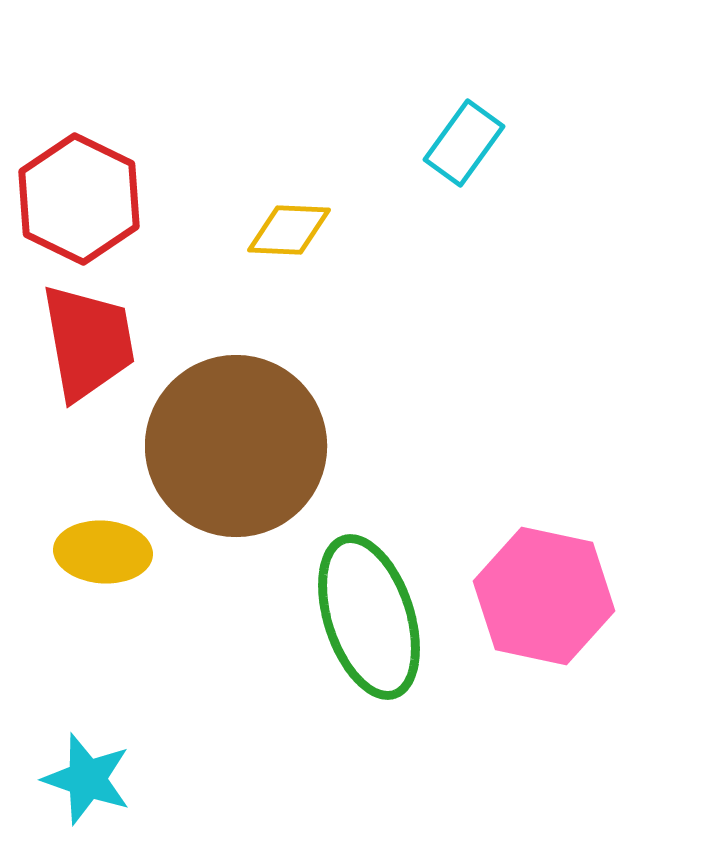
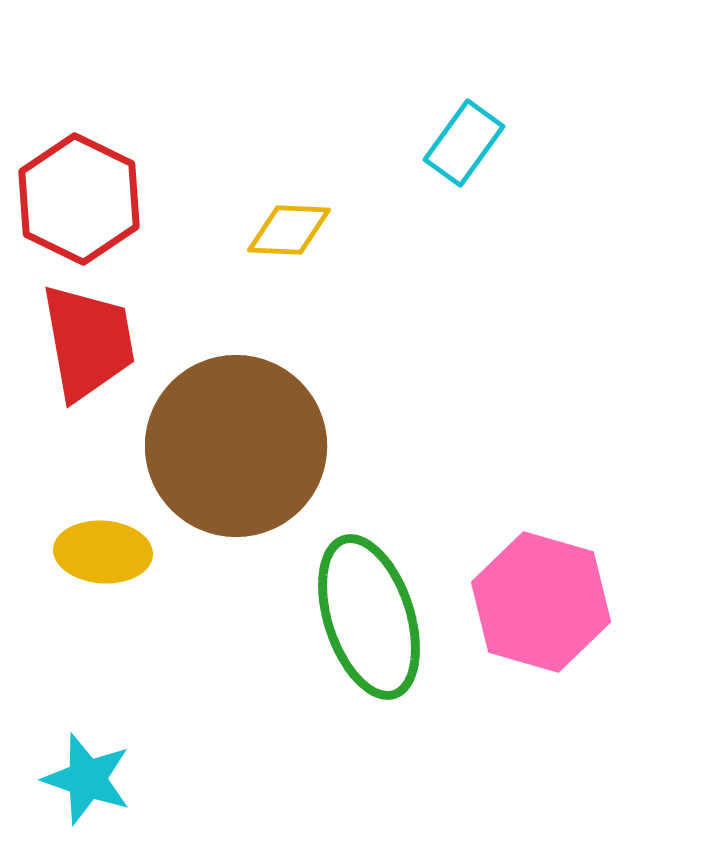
pink hexagon: moved 3 px left, 6 px down; rotated 4 degrees clockwise
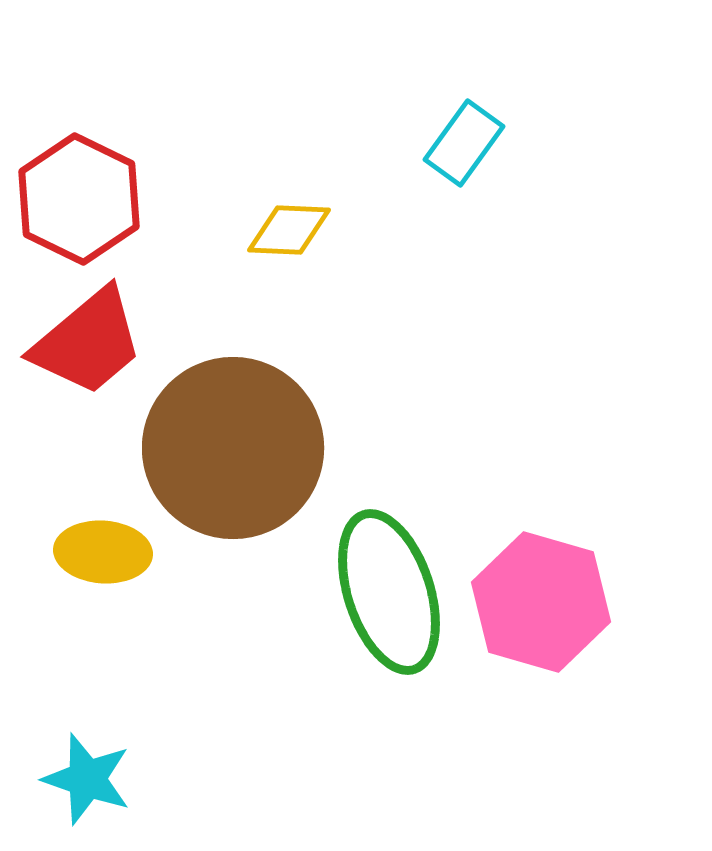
red trapezoid: rotated 60 degrees clockwise
brown circle: moved 3 px left, 2 px down
green ellipse: moved 20 px right, 25 px up
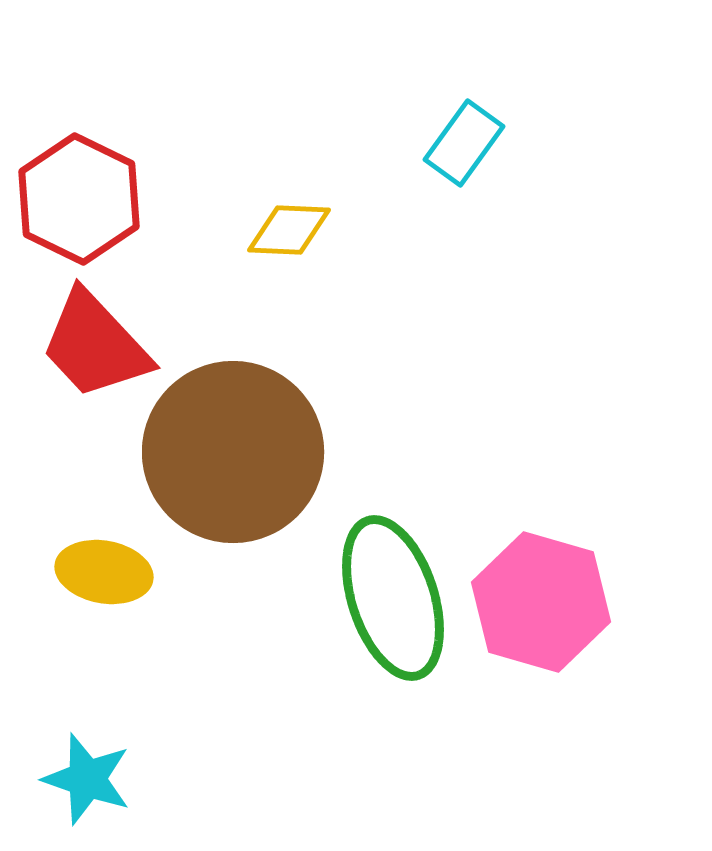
red trapezoid: moved 7 px right, 3 px down; rotated 87 degrees clockwise
brown circle: moved 4 px down
yellow ellipse: moved 1 px right, 20 px down; rotated 6 degrees clockwise
green ellipse: moved 4 px right, 6 px down
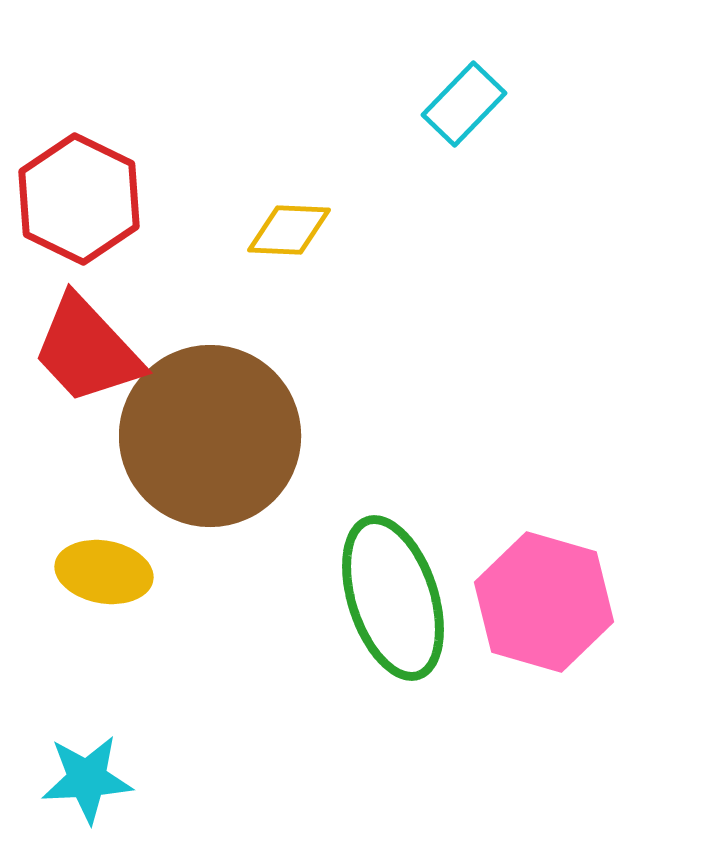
cyan rectangle: moved 39 px up; rotated 8 degrees clockwise
red trapezoid: moved 8 px left, 5 px down
brown circle: moved 23 px left, 16 px up
pink hexagon: moved 3 px right
cyan star: rotated 22 degrees counterclockwise
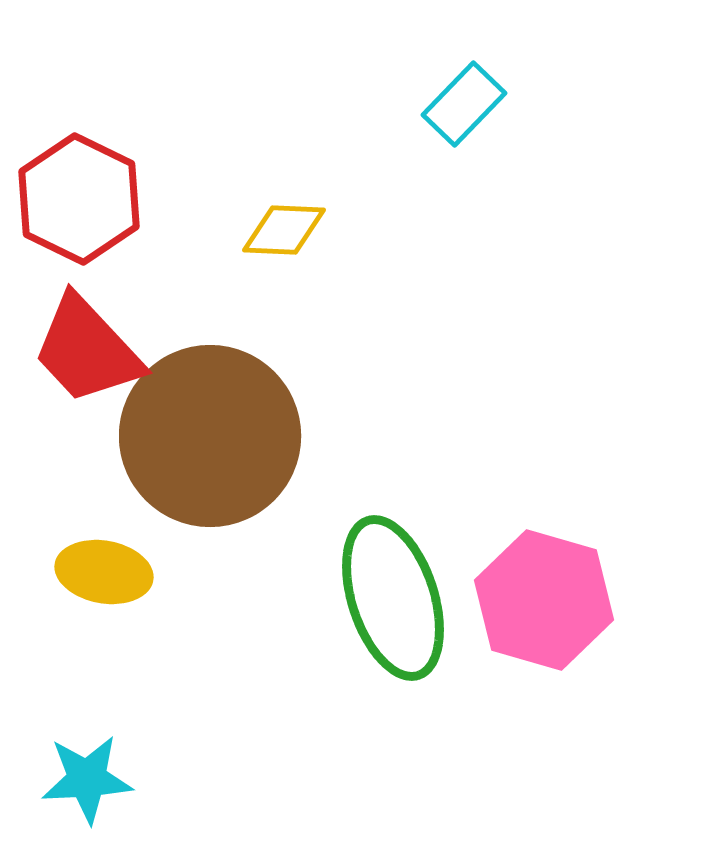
yellow diamond: moved 5 px left
pink hexagon: moved 2 px up
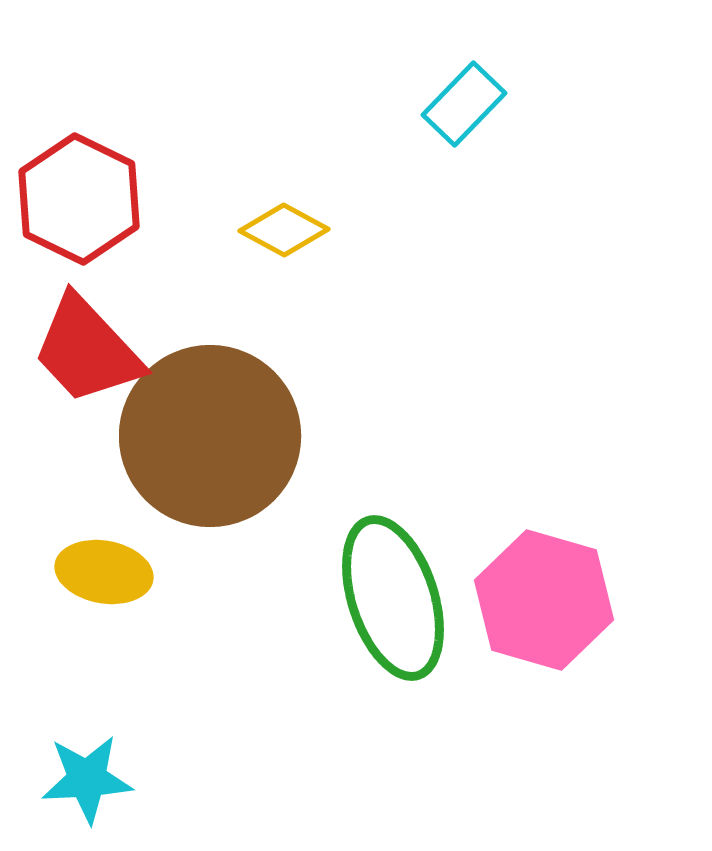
yellow diamond: rotated 26 degrees clockwise
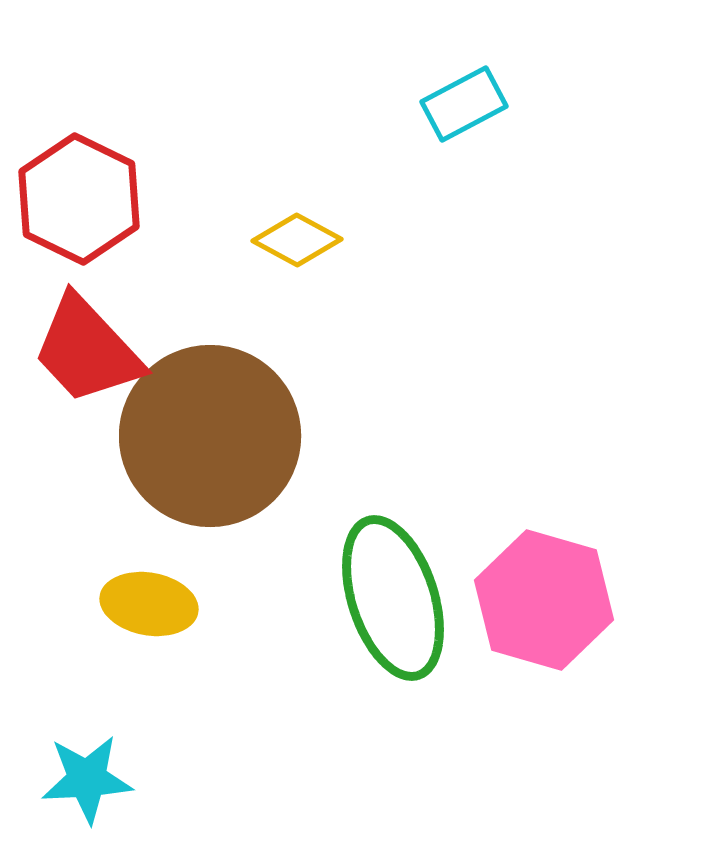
cyan rectangle: rotated 18 degrees clockwise
yellow diamond: moved 13 px right, 10 px down
yellow ellipse: moved 45 px right, 32 px down
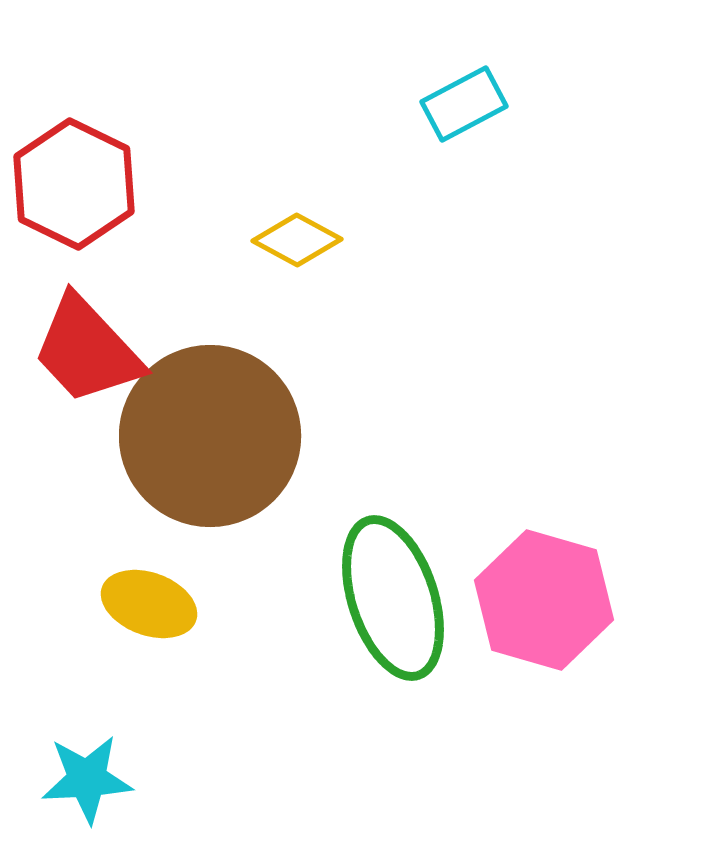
red hexagon: moved 5 px left, 15 px up
yellow ellipse: rotated 10 degrees clockwise
